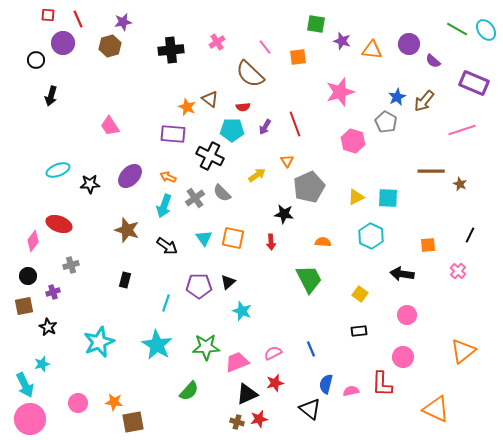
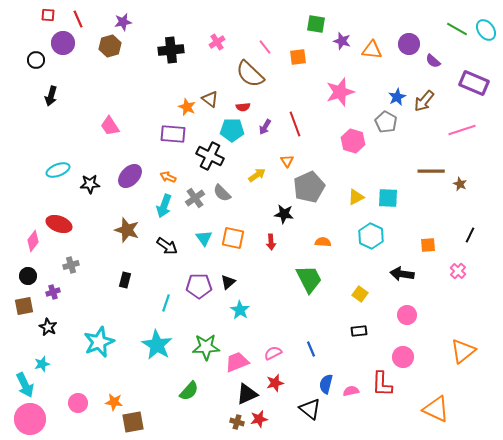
cyan star at (242, 311): moved 2 px left, 1 px up; rotated 12 degrees clockwise
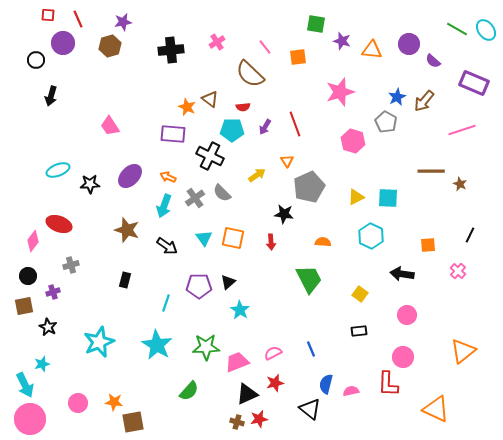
red L-shape at (382, 384): moved 6 px right
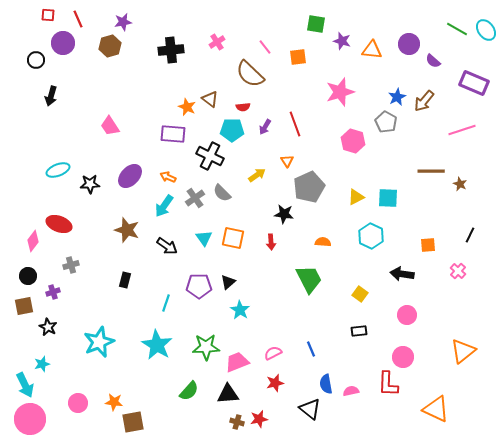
cyan arrow at (164, 206): rotated 15 degrees clockwise
blue semicircle at (326, 384): rotated 24 degrees counterclockwise
black triangle at (247, 394): moved 19 px left; rotated 20 degrees clockwise
